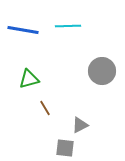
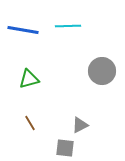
brown line: moved 15 px left, 15 px down
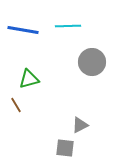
gray circle: moved 10 px left, 9 px up
brown line: moved 14 px left, 18 px up
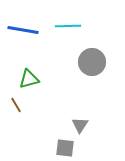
gray triangle: rotated 30 degrees counterclockwise
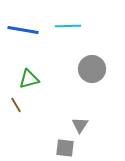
gray circle: moved 7 px down
